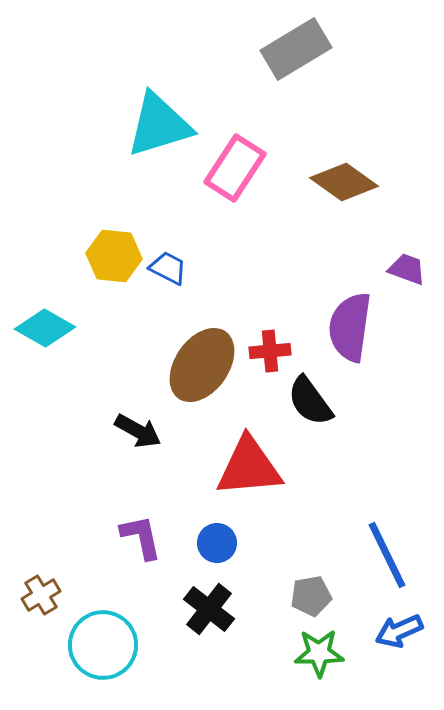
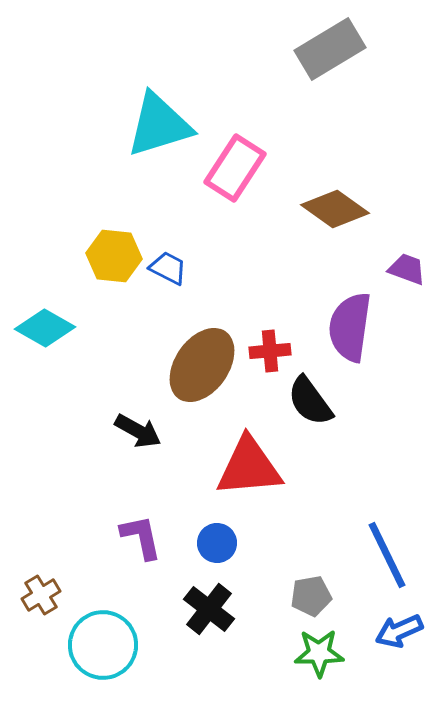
gray rectangle: moved 34 px right
brown diamond: moved 9 px left, 27 px down
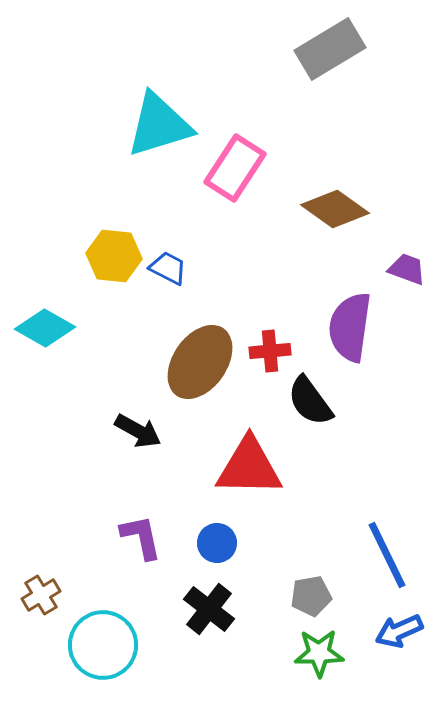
brown ellipse: moved 2 px left, 3 px up
red triangle: rotated 6 degrees clockwise
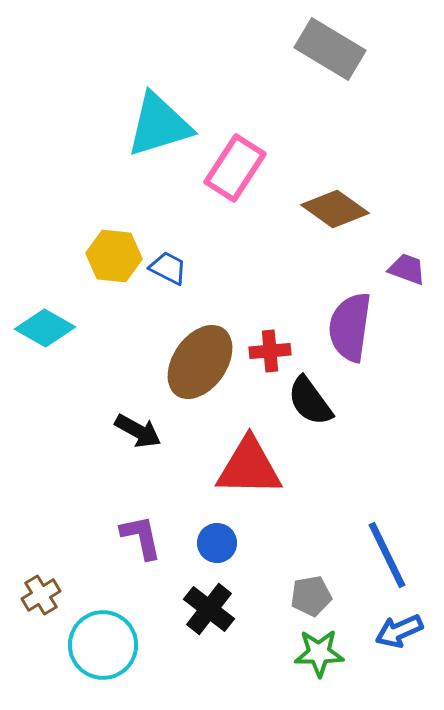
gray rectangle: rotated 62 degrees clockwise
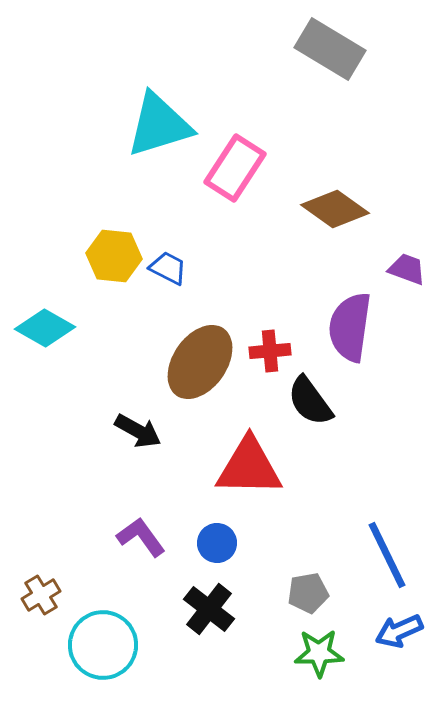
purple L-shape: rotated 24 degrees counterclockwise
gray pentagon: moved 3 px left, 3 px up
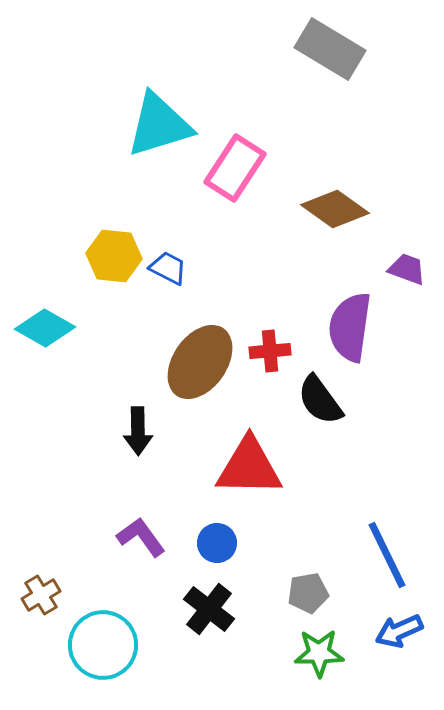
black semicircle: moved 10 px right, 1 px up
black arrow: rotated 60 degrees clockwise
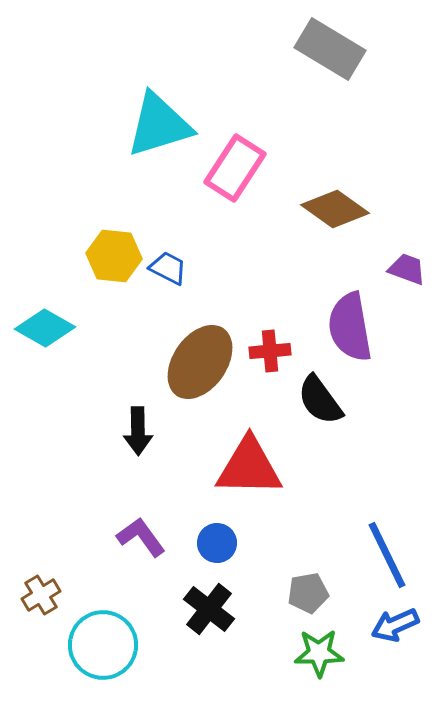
purple semicircle: rotated 18 degrees counterclockwise
blue arrow: moved 4 px left, 6 px up
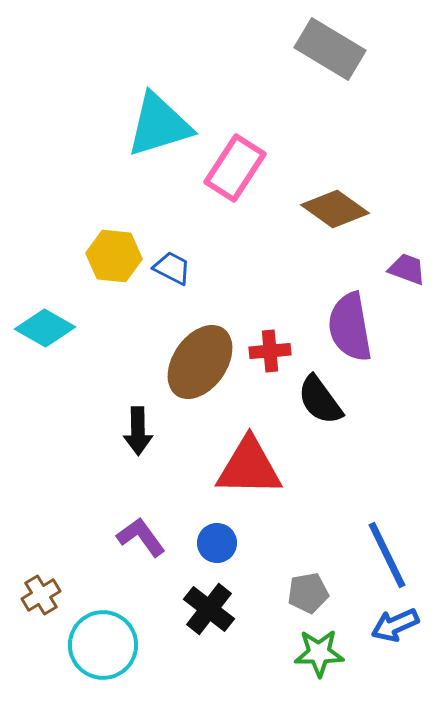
blue trapezoid: moved 4 px right
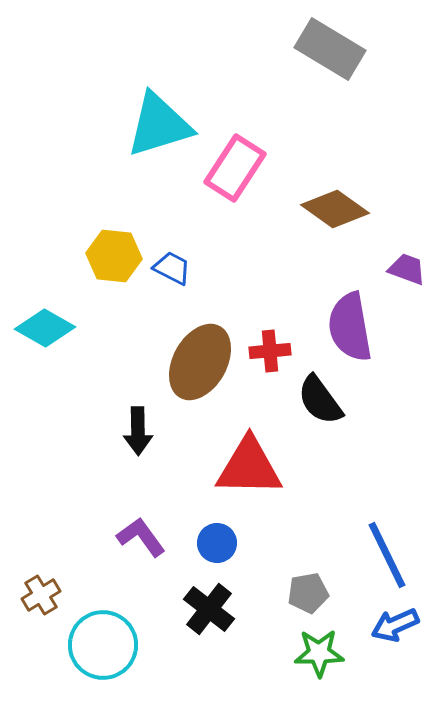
brown ellipse: rotated 6 degrees counterclockwise
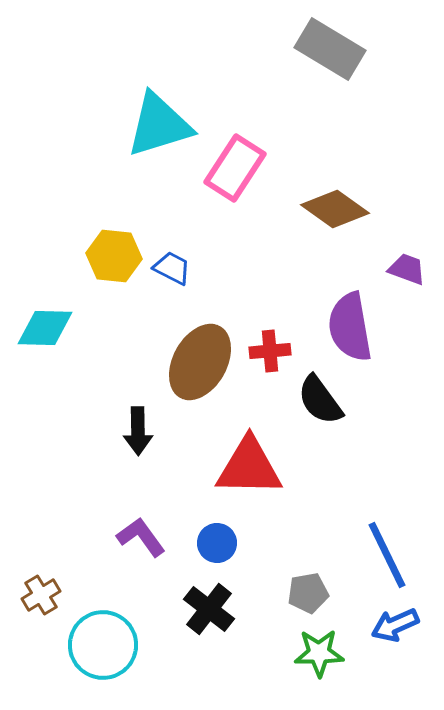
cyan diamond: rotated 28 degrees counterclockwise
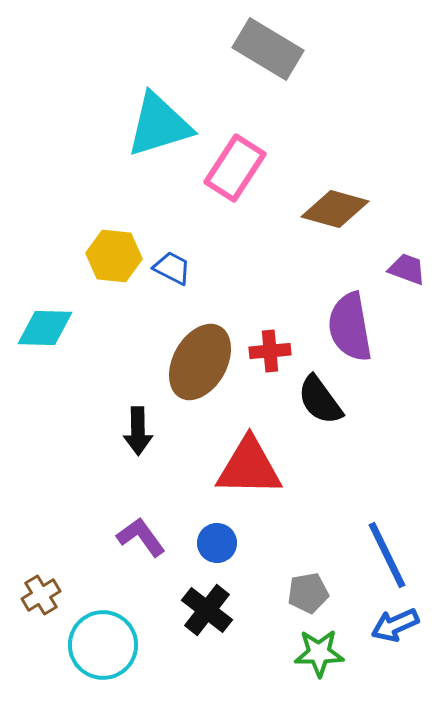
gray rectangle: moved 62 px left
brown diamond: rotated 20 degrees counterclockwise
black cross: moved 2 px left, 1 px down
